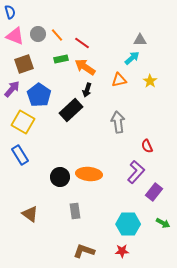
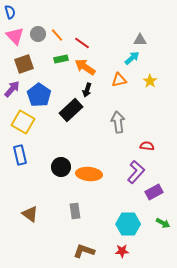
pink triangle: rotated 24 degrees clockwise
red semicircle: rotated 120 degrees clockwise
blue rectangle: rotated 18 degrees clockwise
black circle: moved 1 px right, 10 px up
purple rectangle: rotated 24 degrees clockwise
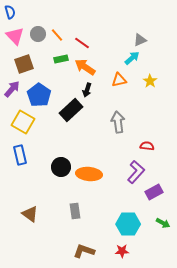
gray triangle: rotated 24 degrees counterclockwise
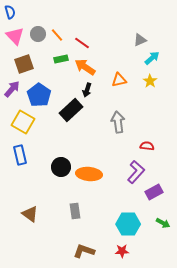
cyan arrow: moved 20 px right
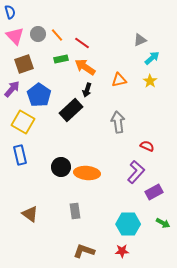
red semicircle: rotated 16 degrees clockwise
orange ellipse: moved 2 px left, 1 px up
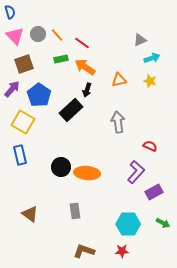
cyan arrow: rotated 21 degrees clockwise
yellow star: rotated 16 degrees counterclockwise
red semicircle: moved 3 px right
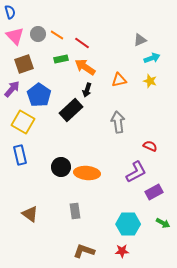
orange line: rotated 16 degrees counterclockwise
purple L-shape: rotated 20 degrees clockwise
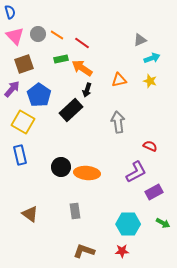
orange arrow: moved 3 px left, 1 px down
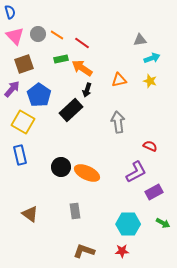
gray triangle: rotated 16 degrees clockwise
orange ellipse: rotated 20 degrees clockwise
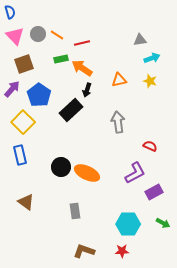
red line: rotated 49 degrees counterclockwise
yellow square: rotated 15 degrees clockwise
purple L-shape: moved 1 px left, 1 px down
brown triangle: moved 4 px left, 12 px up
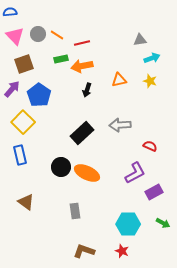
blue semicircle: rotated 80 degrees counterclockwise
orange arrow: moved 2 px up; rotated 45 degrees counterclockwise
black rectangle: moved 11 px right, 23 px down
gray arrow: moved 2 px right, 3 px down; rotated 85 degrees counterclockwise
red star: rotated 24 degrees clockwise
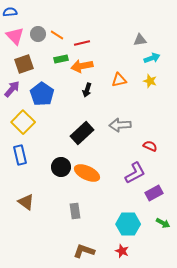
blue pentagon: moved 3 px right, 1 px up
purple rectangle: moved 1 px down
